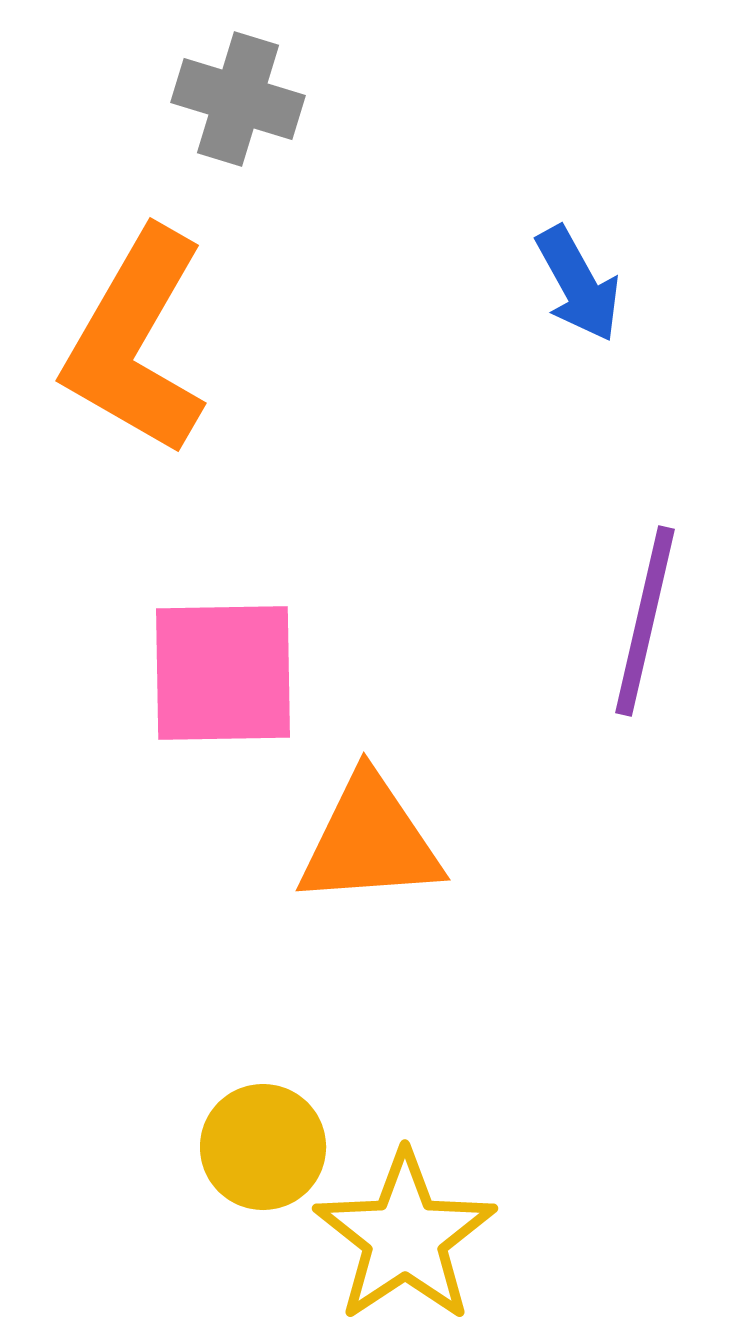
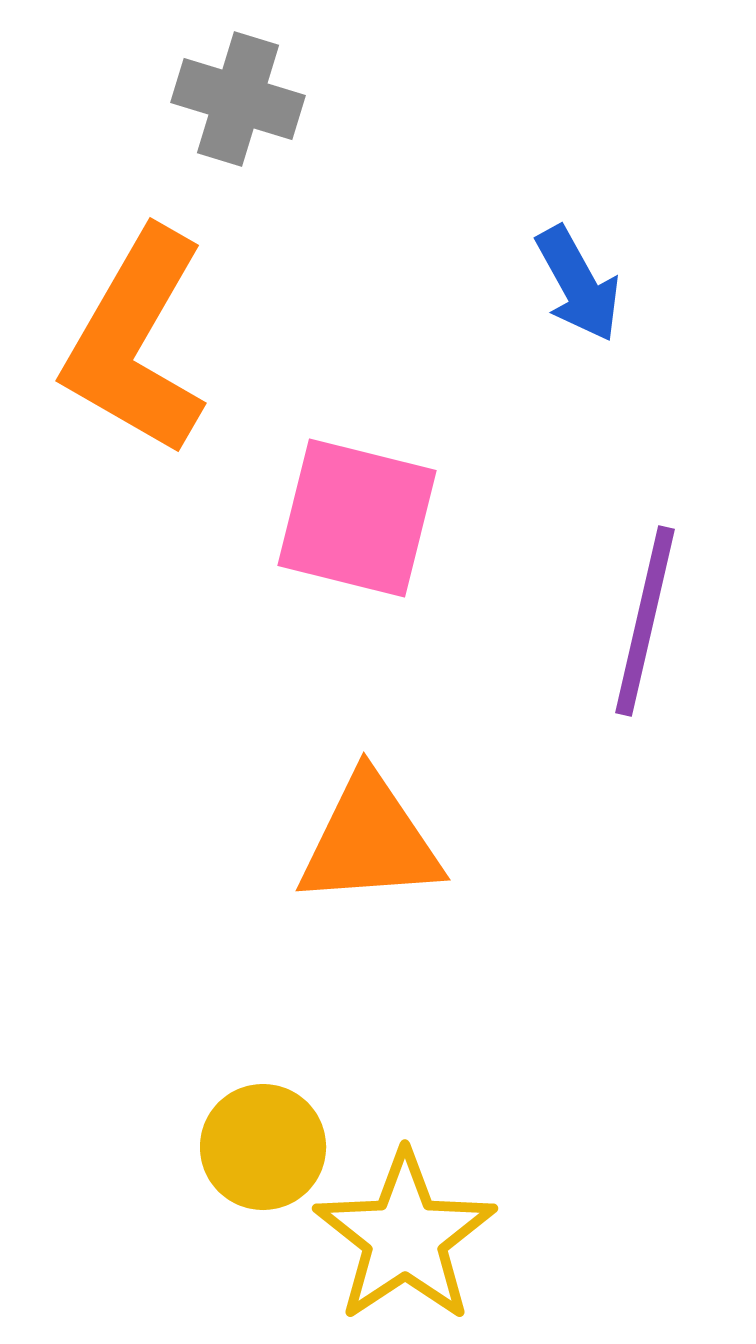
pink square: moved 134 px right, 155 px up; rotated 15 degrees clockwise
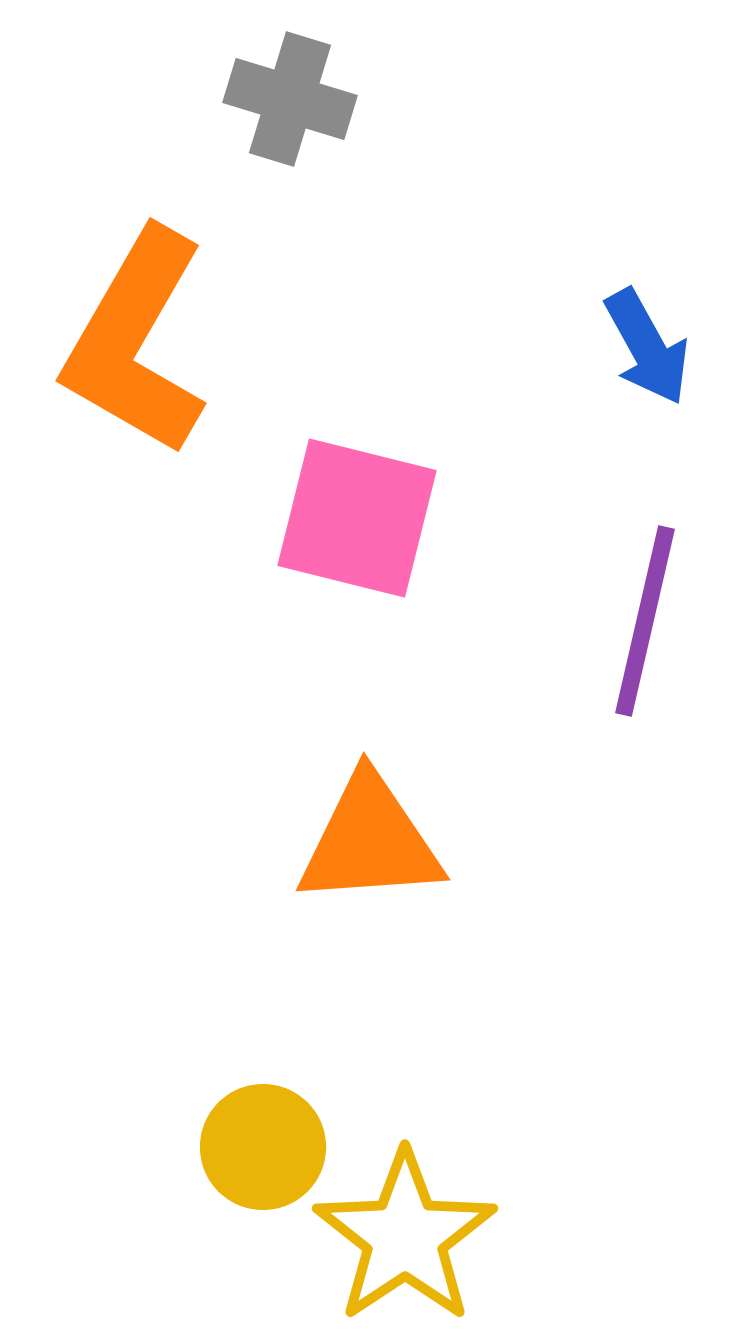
gray cross: moved 52 px right
blue arrow: moved 69 px right, 63 px down
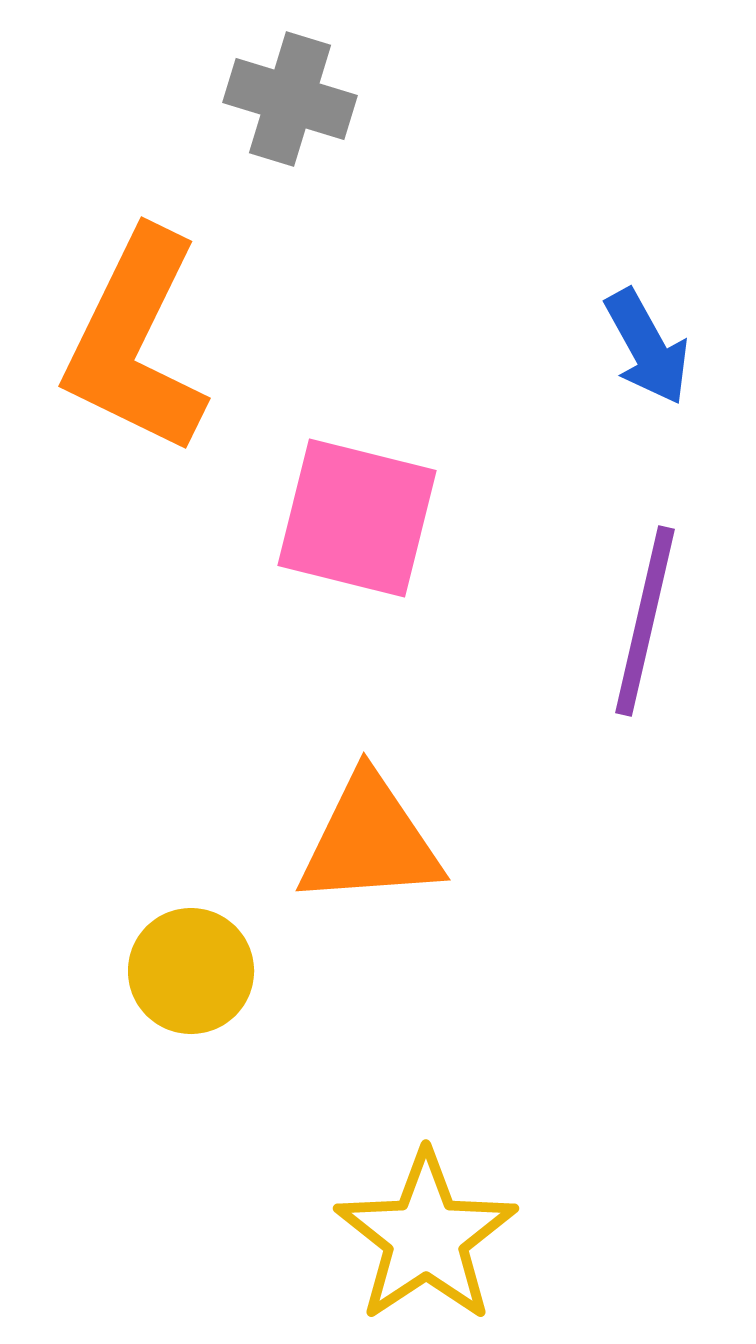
orange L-shape: rotated 4 degrees counterclockwise
yellow circle: moved 72 px left, 176 px up
yellow star: moved 21 px right
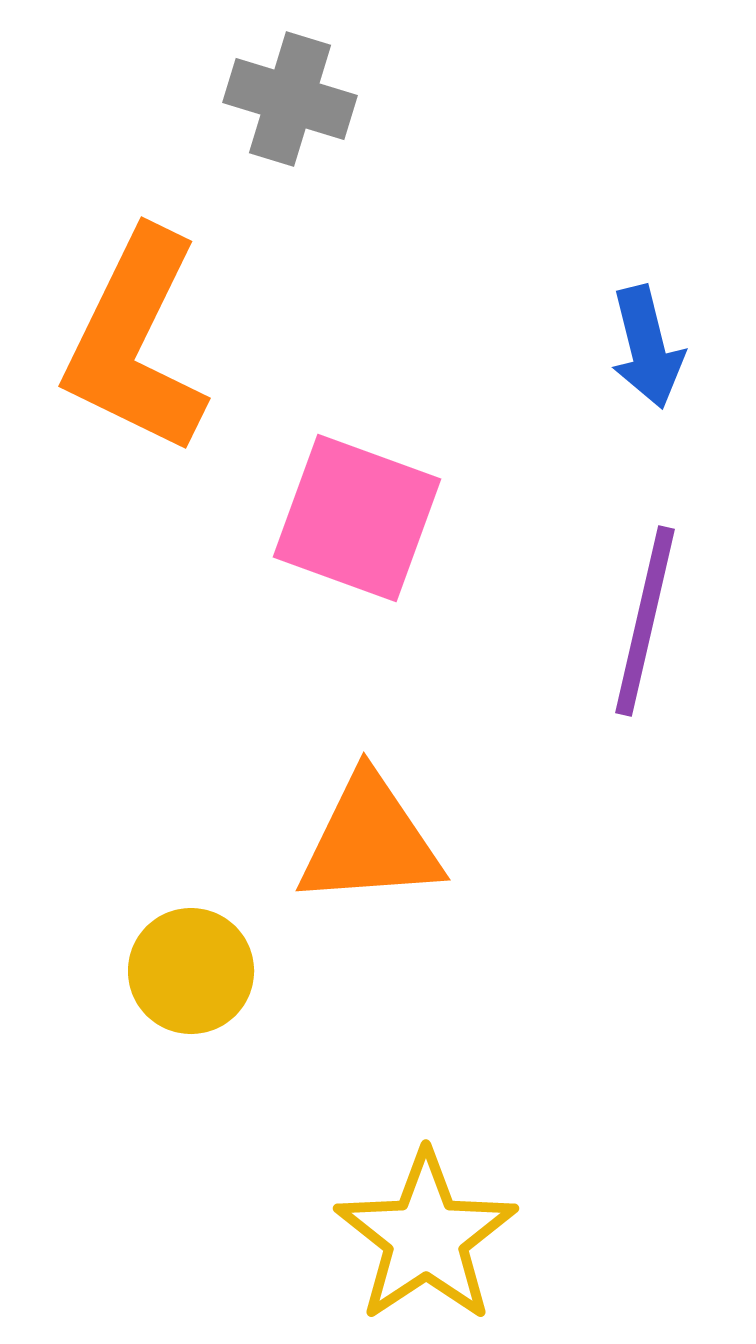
blue arrow: rotated 15 degrees clockwise
pink square: rotated 6 degrees clockwise
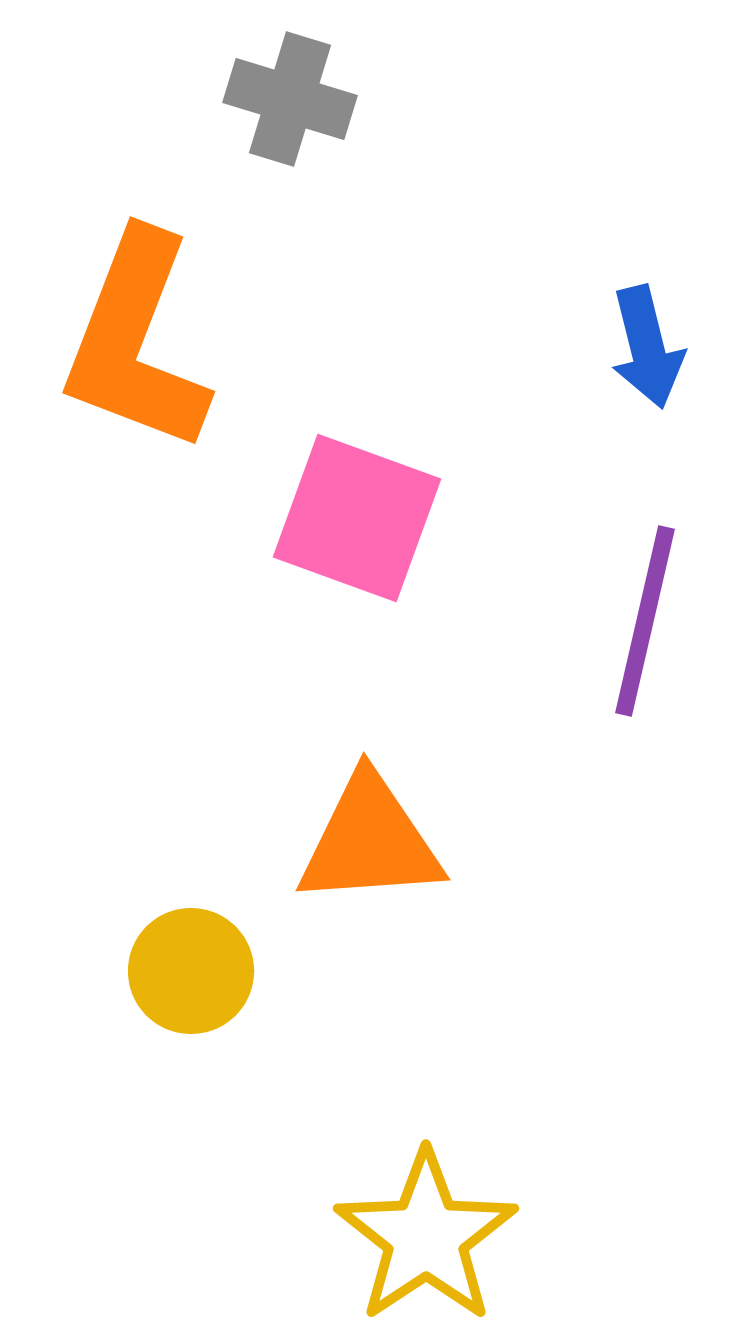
orange L-shape: rotated 5 degrees counterclockwise
